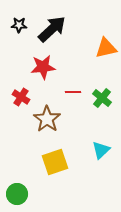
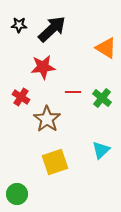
orange triangle: rotated 45 degrees clockwise
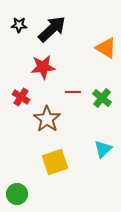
cyan triangle: moved 2 px right, 1 px up
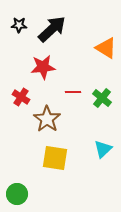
yellow square: moved 4 px up; rotated 28 degrees clockwise
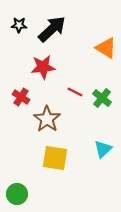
red line: moved 2 px right; rotated 28 degrees clockwise
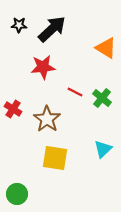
red cross: moved 8 px left, 12 px down
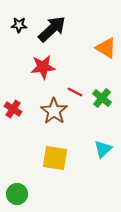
brown star: moved 7 px right, 8 px up
